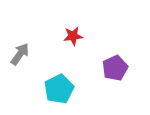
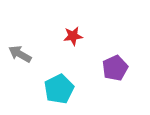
gray arrow: rotated 95 degrees counterclockwise
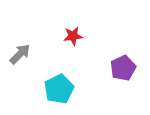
gray arrow: rotated 105 degrees clockwise
purple pentagon: moved 8 px right
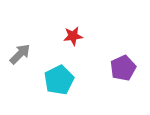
cyan pentagon: moved 9 px up
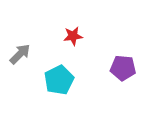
purple pentagon: rotated 30 degrees clockwise
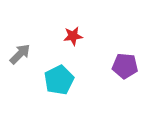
purple pentagon: moved 2 px right, 2 px up
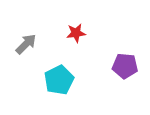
red star: moved 3 px right, 3 px up
gray arrow: moved 6 px right, 10 px up
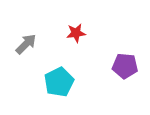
cyan pentagon: moved 2 px down
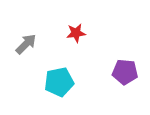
purple pentagon: moved 6 px down
cyan pentagon: rotated 16 degrees clockwise
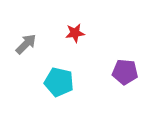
red star: moved 1 px left
cyan pentagon: rotated 24 degrees clockwise
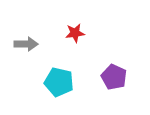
gray arrow: rotated 45 degrees clockwise
purple pentagon: moved 11 px left, 5 px down; rotated 20 degrees clockwise
